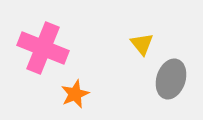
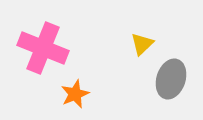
yellow triangle: rotated 25 degrees clockwise
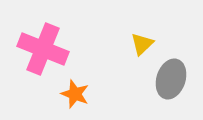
pink cross: moved 1 px down
orange star: rotated 28 degrees counterclockwise
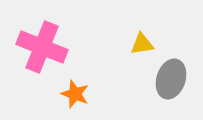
yellow triangle: rotated 35 degrees clockwise
pink cross: moved 1 px left, 2 px up
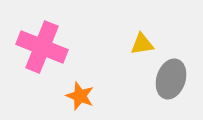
orange star: moved 5 px right, 2 px down
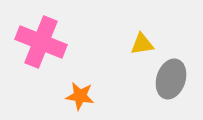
pink cross: moved 1 px left, 5 px up
orange star: rotated 12 degrees counterclockwise
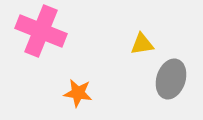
pink cross: moved 11 px up
orange star: moved 2 px left, 3 px up
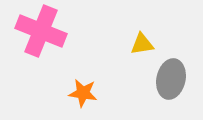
gray ellipse: rotated 6 degrees counterclockwise
orange star: moved 5 px right
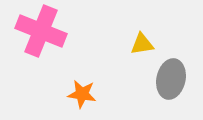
orange star: moved 1 px left, 1 px down
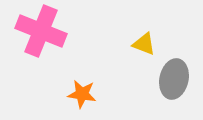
yellow triangle: moved 2 px right; rotated 30 degrees clockwise
gray ellipse: moved 3 px right
